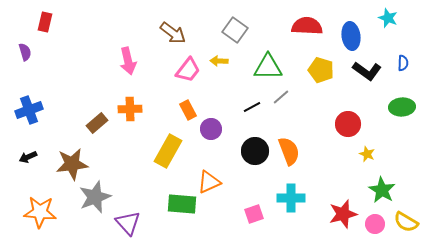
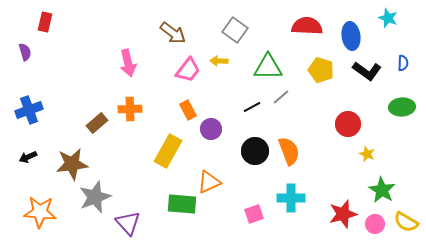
pink arrow: moved 2 px down
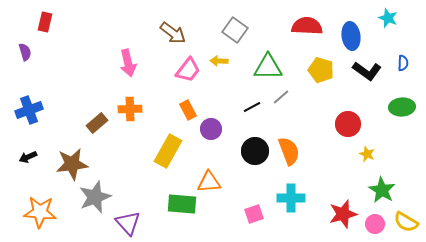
orange triangle: rotated 20 degrees clockwise
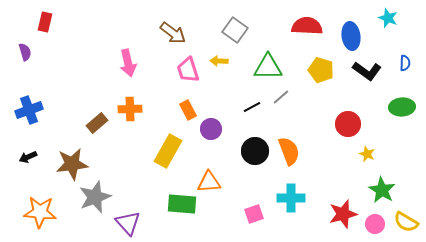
blue semicircle: moved 2 px right
pink trapezoid: rotated 124 degrees clockwise
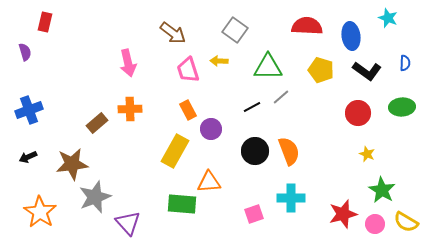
red circle: moved 10 px right, 11 px up
yellow rectangle: moved 7 px right
orange star: rotated 28 degrees clockwise
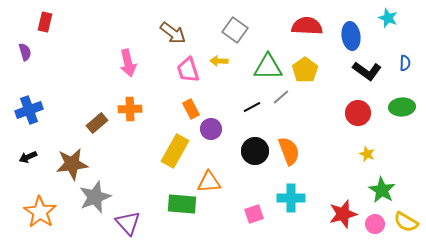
yellow pentagon: moved 16 px left; rotated 20 degrees clockwise
orange rectangle: moved 3 px right, 1 px up
